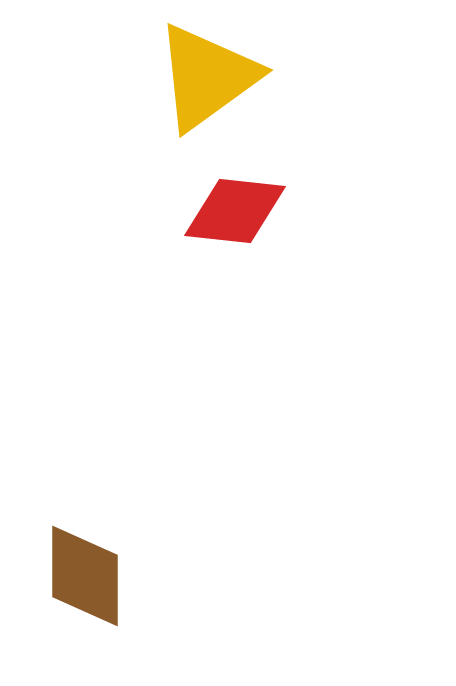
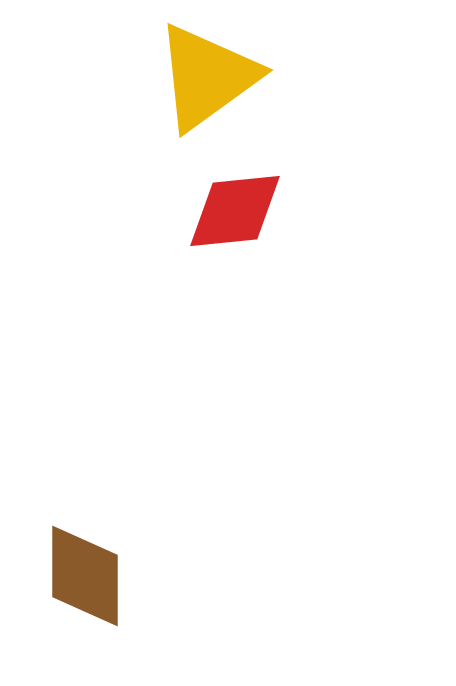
red diamond: rotated 12 degrees counterclockwise
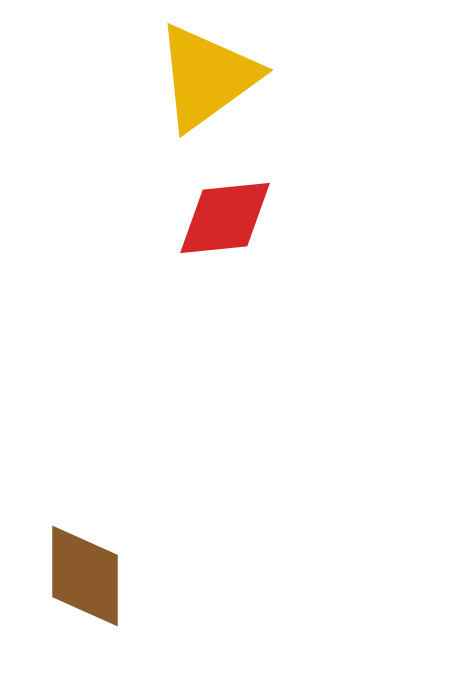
red diamond: moved 10 px left, 7 px down
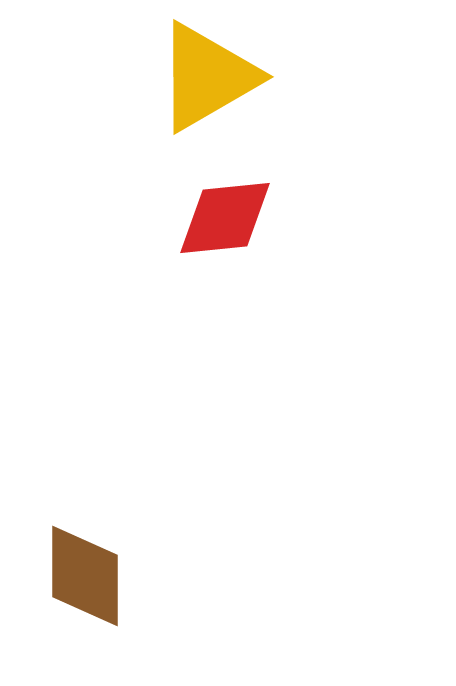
yellow triangle: rotated 6 degrees clockwise
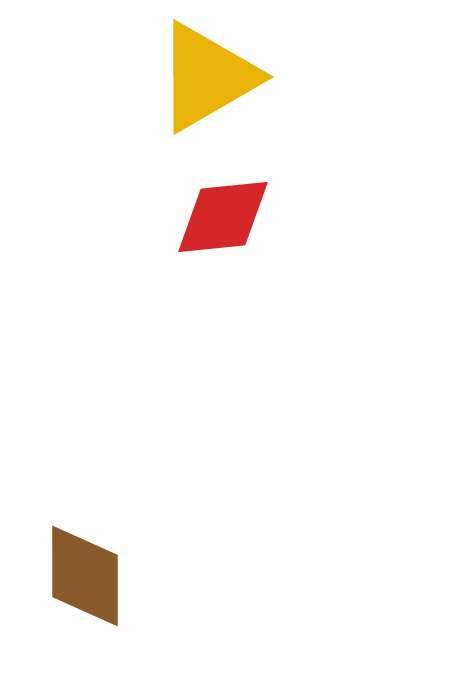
red diamond: moved 2 px left, 1 px up
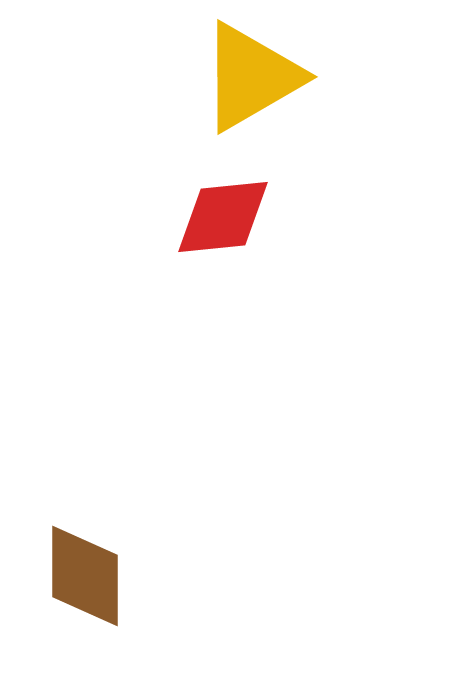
yellow triangle: moved 44 px right
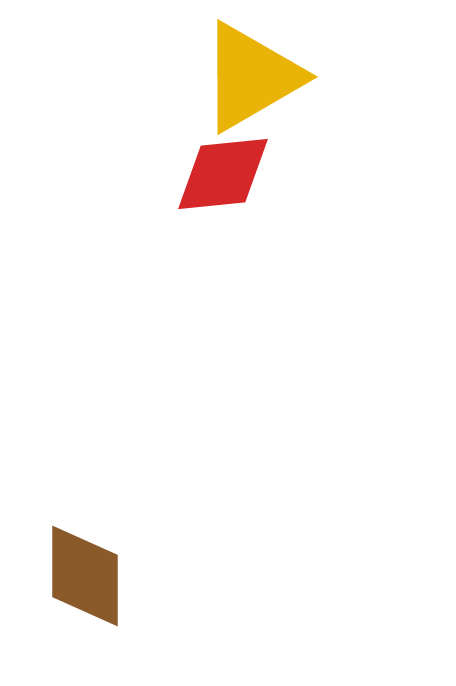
red diamond: moved 43 px up
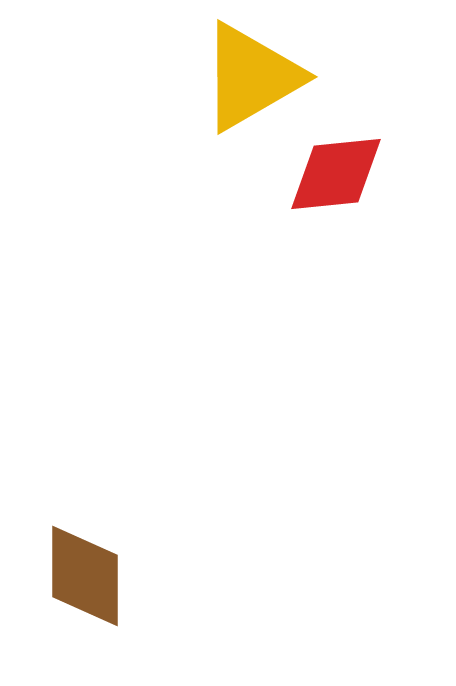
red diamond: moved 113 px right
